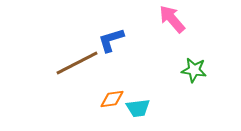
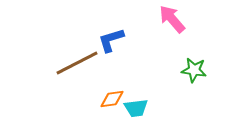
cyan trapezoid: moved 2 px left
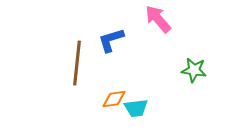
pink arrow: moved 14 px left
brown line: rotated 57 degrees counterclockwise
orange diamond: moved 2 px right
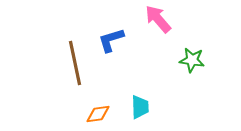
brown line: moved 2 px left; rotated 18 degrees counterclockwise
green star: moved 2 px left, 10 px up
orange diamond: moved 16 px left, 15 px down
cyan trapezoid: moved 4 px right, 1 px up; rotated 85 degrees counterclockwise
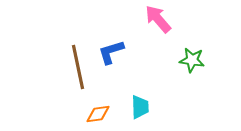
blue L-shape: moved 12 px down
brown line: moved 3 px right, 4 px down
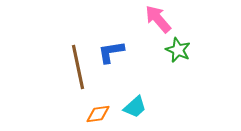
blue L-shape: rotated 8 degrees clockwise
green star: moved 14 px left, 10 px up; rotated 15 degrees clockwise
cyan trapezoid: moved 5 px left; rotated 50 degrees clockwise
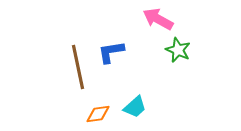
pink arrow: rotated 20 degrees counterclockwise
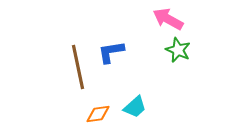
pink arrow: moved 10 px right
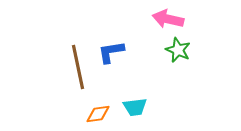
pink arrow: rotated 16 degrees counterclockwise
cyan trapezoid: rotated 35 degrees clockwise
